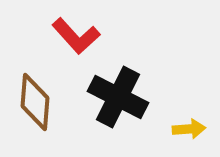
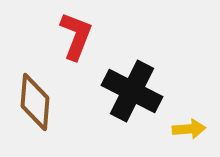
red L-shape: rotated 117 degrees counterclockwise
black cross: moved 14 px right, 6 px up
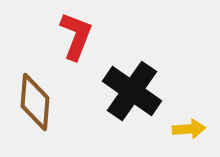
black cross: rotated 8 degrees clockwise
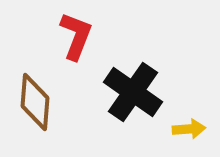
black cross: moved 1 px right, 1 px down
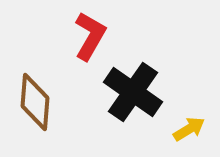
red L-shape: moved 14 px right; rotated 9 degrees clockwise
yellow arrow: rotated 28 degrees counterclockwise
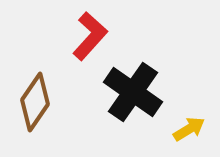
red L-shape: rotated 12 degrees clockwise
brown diamond: rotated 30 degrees clockwise
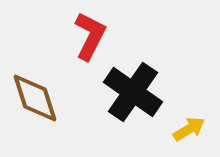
red L-shape: rotated 15 degrees counterclockwise
brown diamond: moved 4 px up; rotated 52 degrees counterclockwise
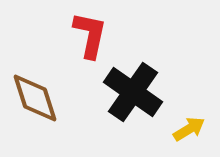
red L-shape: moved 1 px up; rotated 15 degrees counterclockwise
